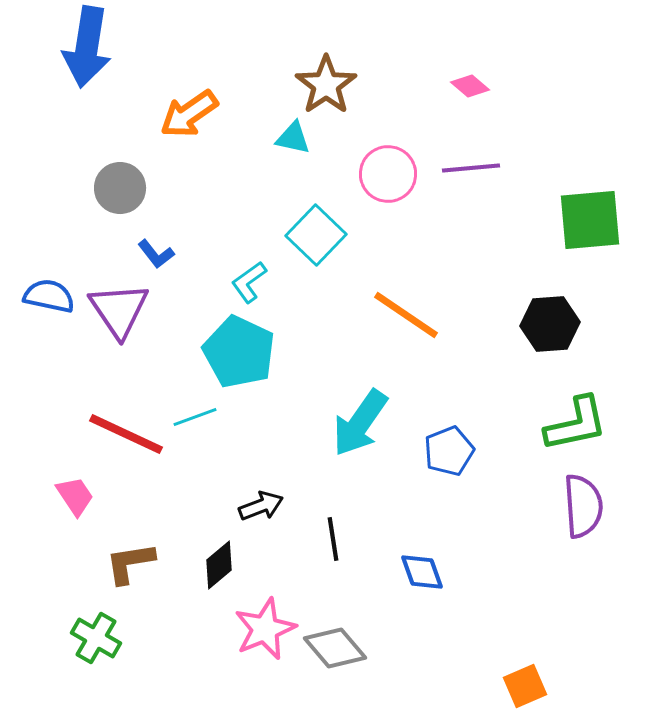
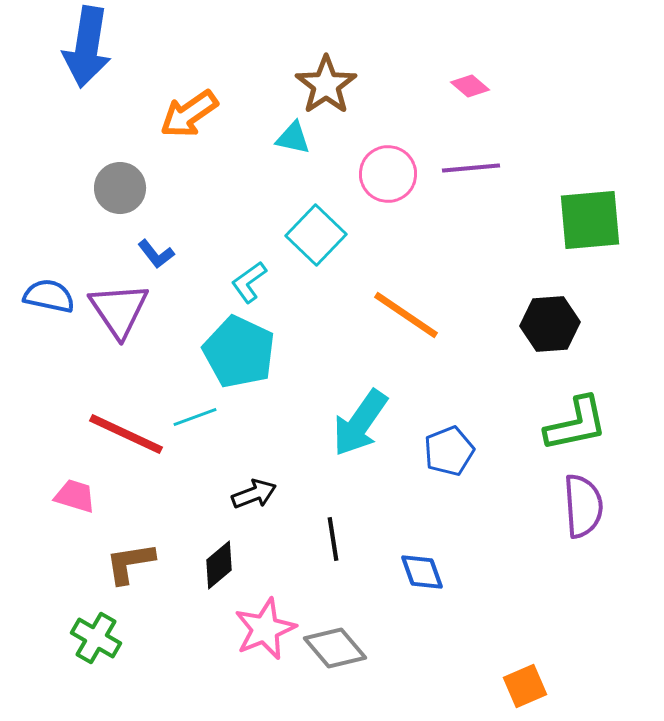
pink trapezoid: rotated 39 degrees counterclockwise
black arrow: moved 7 px left, 12 px up
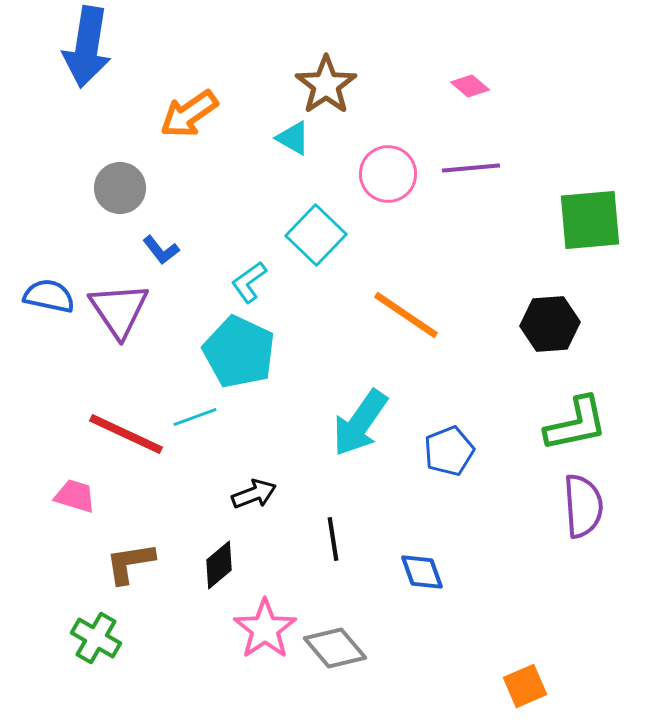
cyan triangle: rotated 18 degrees clockwise
blue L-shape: moved 5 px right, 4 px up
pink star: rotated 12 degrees counterclockwise
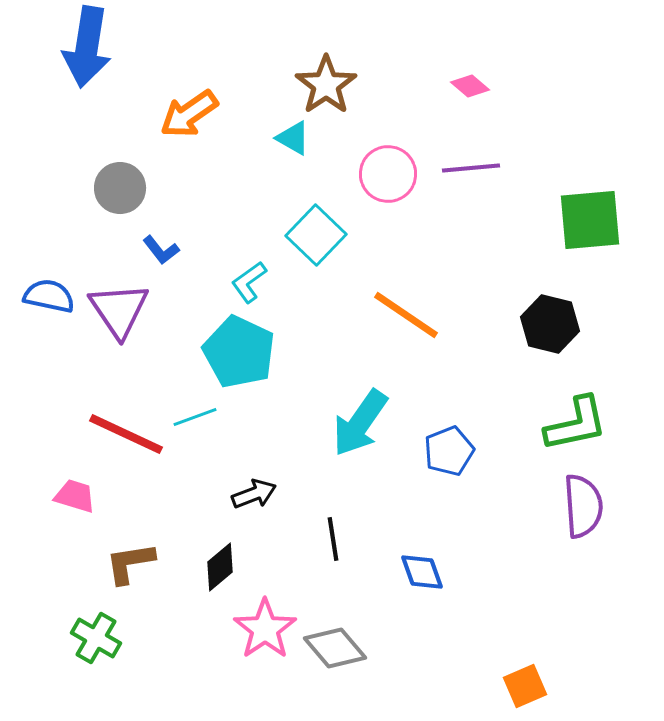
black hexagon: rotated 18 degrees clockwise
black diamond: moved 1 px right, 2 px down
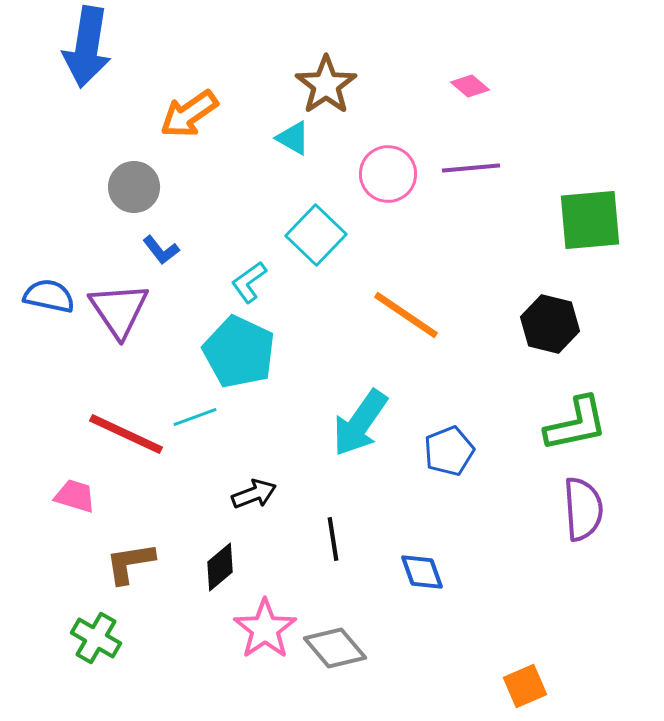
gray circle: moved 14 px right, 1 px up
purple semicircle: moved 3 px down
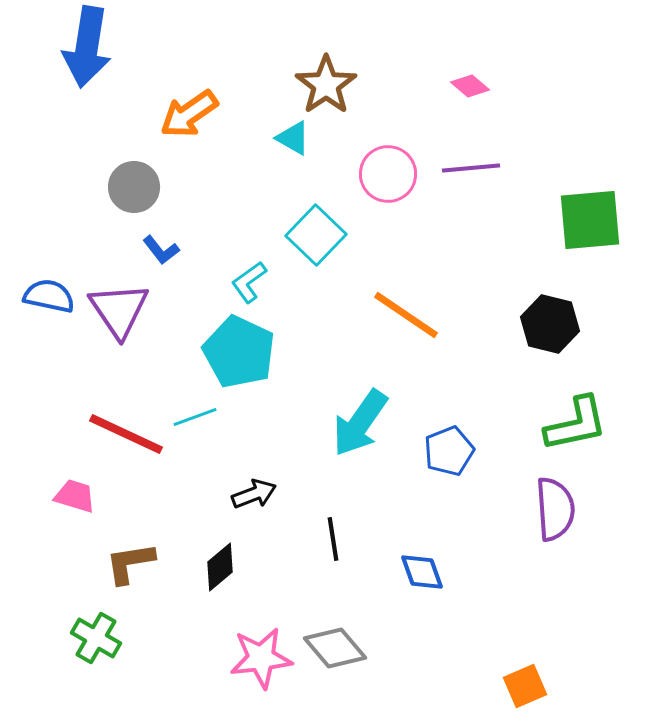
purple semicircle: moved 28 px left
pink star: moved 4 px left, 29 px down; rotated 28 degrees clockwise
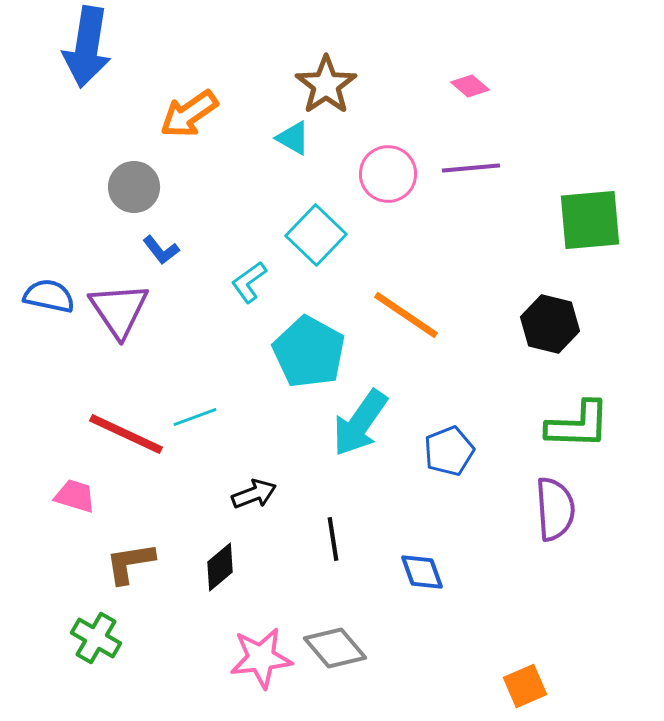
cyan pentagon: moved 70 px right; rotated 4 degrees clockwise
green L-shape: moved 2 px right, 1 px down; rotated 14 degrees clockwise
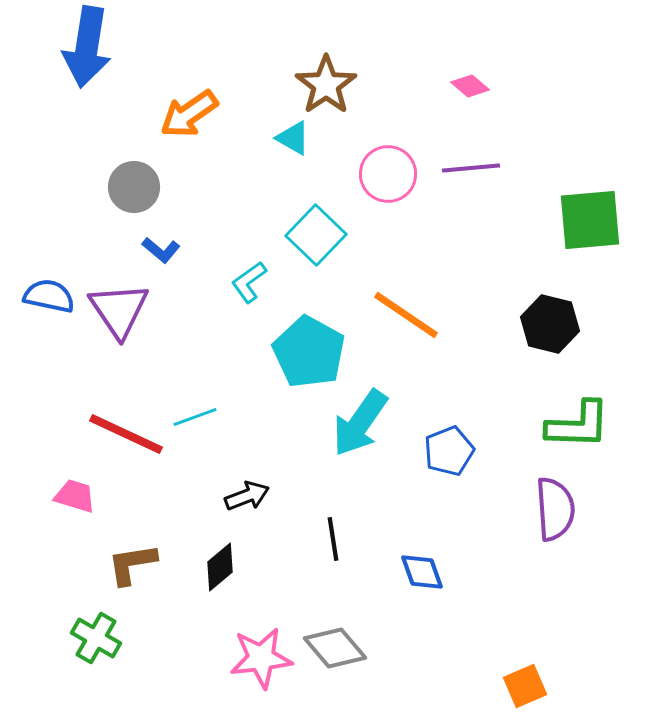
blue L-shape: rotated 12 degrees counterclockwise
black arrow: moved 7 px left, 2 px down
brown L-shape: moved 2 px right, 1 px down
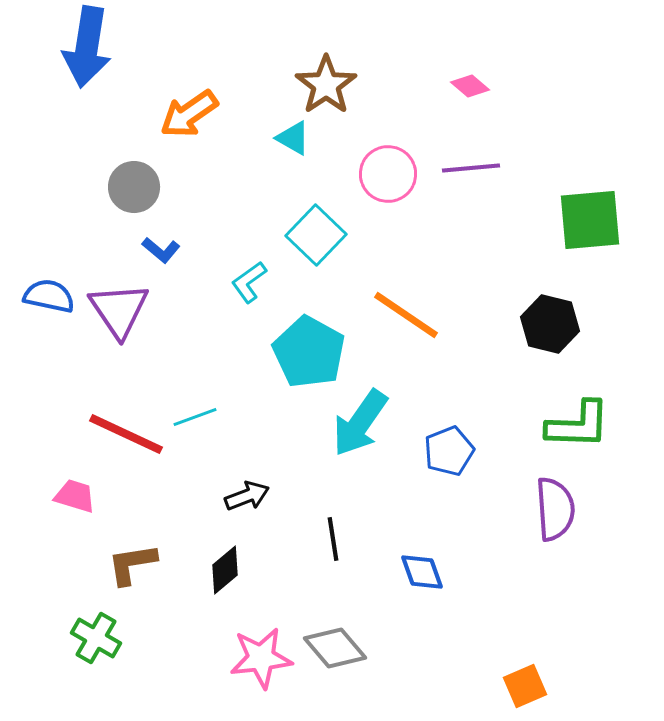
black diamond: moved 5 px right, 3 px down
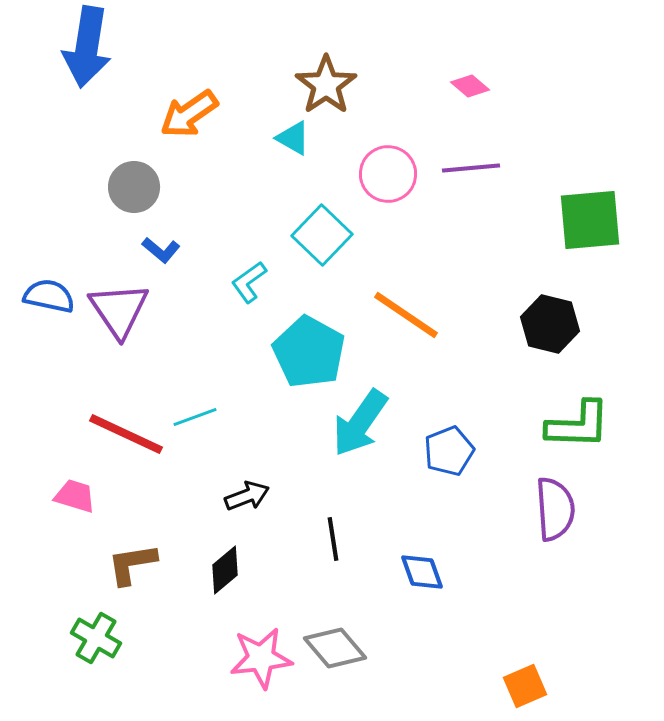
cyan square: moved 6 px right
